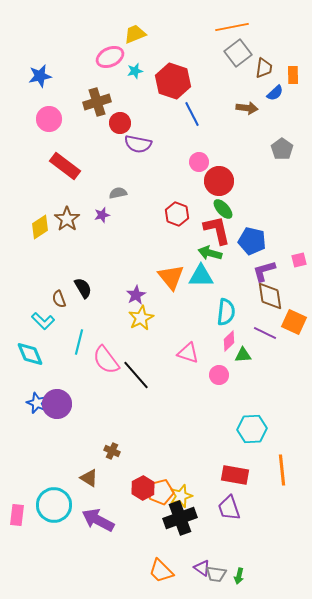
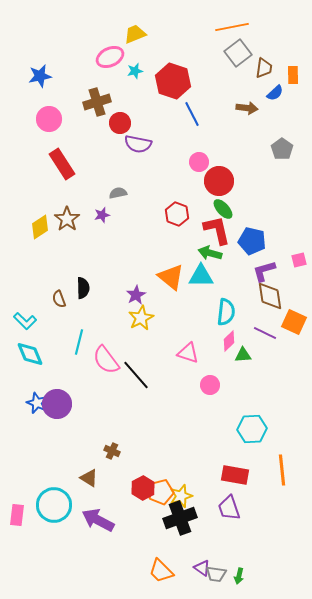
red rectangle at (65, 166): moved 3 px left, 2 px up; rotated 20 degrees clockwise
orange triangle at (171, 277): rotated 12 degrees counterclockwise
black semicircle at (83, 288): rotated 30 degrees clockwise
cyan L-shape at (43, 321): moved 18 px left
pink circle at (219, 375): moved 9 px left, 10 px down
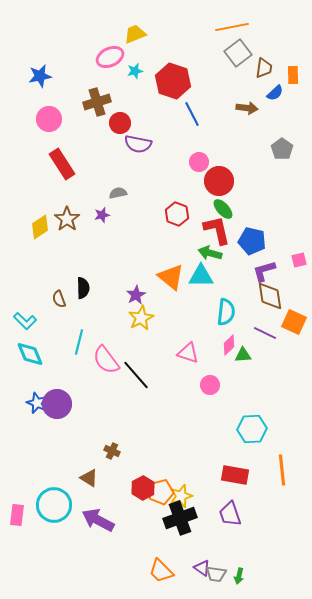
pink diamond at (229, 341): moved 4 px down
purple trapezoid at (229, 508): moved 1 px right, 6 px down
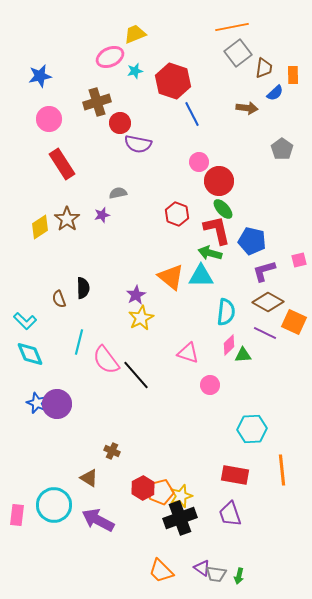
brown diamond at (270, 296): moved 2 px left, 6 px down; rotated 52 degrees counterclockwise
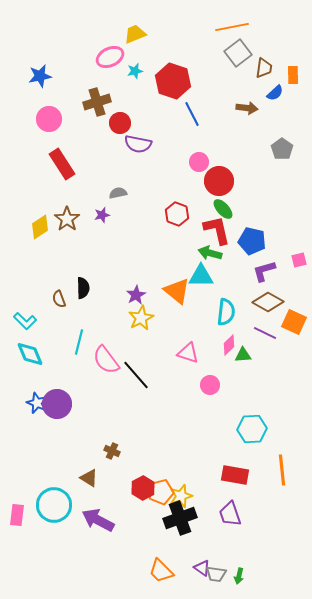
orange triangle at (171, 277): moved 6 px right, 14 px down
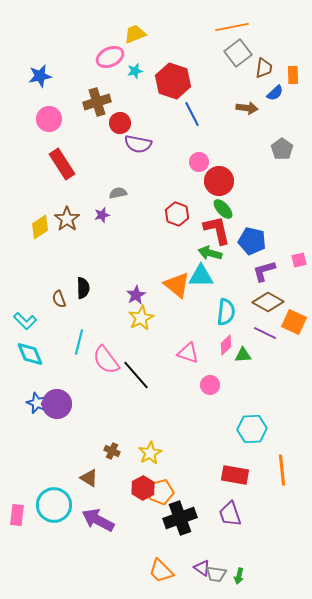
orange triangle at (177, 291): moved 6 px up
pink diamond at (229, 345): moved 3 px left
yellow star at (181, 496): moved 31 px left, 43 px up; rotated 10 degrees counterclockwise
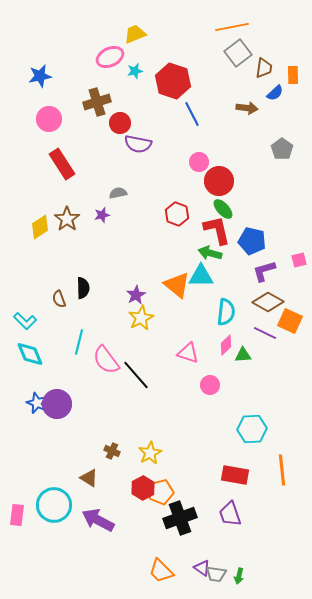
orange square at (294, 322): moved 4 px left, 1 px up
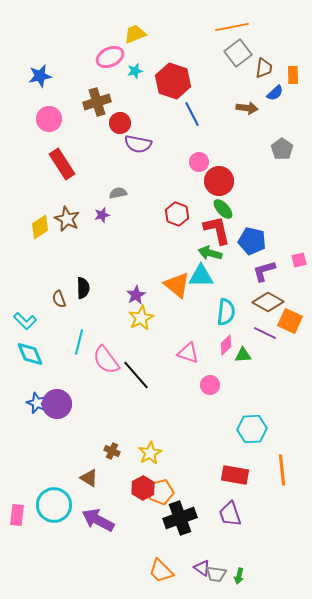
brown star at (67, 219): rotated 10 degrees counterclockwise
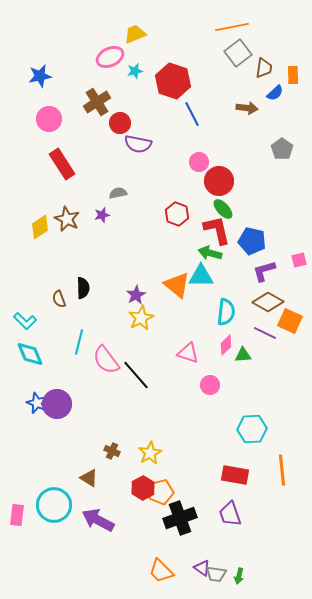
brown cross at (97, 102): rotated 16 degrees counterclockwise
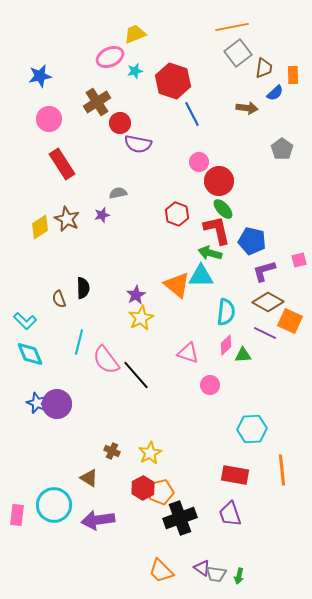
purple arrow at (98, 520): rotated 36 degrees counterclockwise
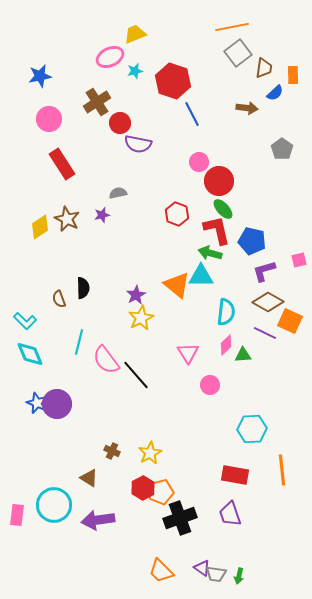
pink triangle at (188, 353): rotated 40 degrees clockwise
